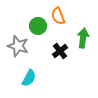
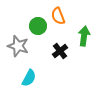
green arrow: moved 1 px right, 2 px up
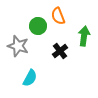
cyan semicircle: moved 1 px right
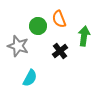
orange semicircle: moved 1 px right, 3 px down
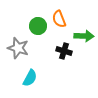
green arrow: rotated 84 degrees clockwise
gray star: moved 2 px down
black cross: moved 4 px right; rotated 35 degrees counterclockwise
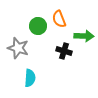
cyan semicircle: rotated 24 degrees counterclockwise
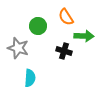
orange semicircle: moved 7 px right, 2 px up; rotated 12 degrees counterclockwise
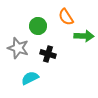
black cross: moved 16 px left, 3 px down
cyan semicircle: rotated 120 degrees counterclockwise
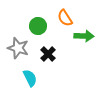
orange semicircle: moved 1 px left, 1 px down
black cross: rotated 28 degrees clockwise
cyan semicircle: rotated 90 degrees clockwise
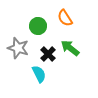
green arrow: moved 14 px left, 12 px down; rotated 144 degrees counterclockwise
cyan semicircle: moved 9 px right, 4 px up
